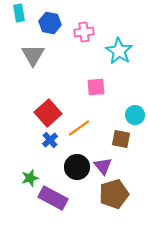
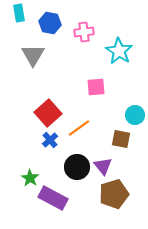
green star: rotated 24 degrees counterclockwise
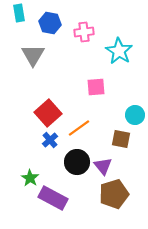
black circle: moved 5 px up
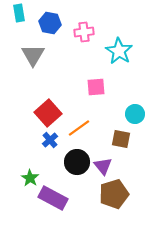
cyan circle: moved 1 px up
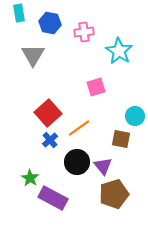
pink square: rotated 12 degrees counterclockwise
cyan circle: moved 2 px down
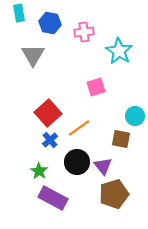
green star: moved 9 px right, 7 px up
